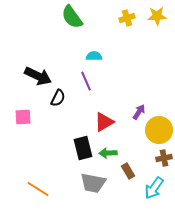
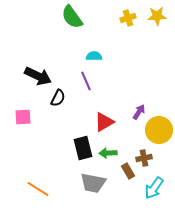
yellow cross: moved 1 px right
brown cross: moved 20 px left
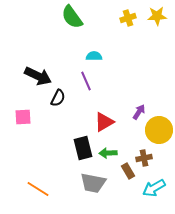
cyan arrow: rotated 25 degrees clockwise
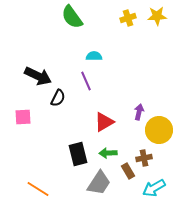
purple arrow: rotated 21 degrees counterclockwise
black rectangle: moved 5 px left, 6 px down
gray trapezoid: moved 6 px right; rotated 68 degrees counterclockwise
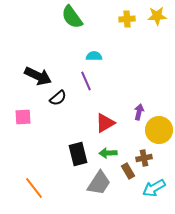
yellow cross: moved 1 px left, 1 px down; rotated 14 degrees clockwise
black semicircle: rotated 24 degrees clockwise
red triangle: moved 1 px right, 1 px down
orange line: moved 4 px left, 1 px up; rotated 20 degrees clockwise
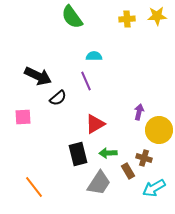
red triangle: moved 10 px left, 1 px down
brown cross: rotated 28 degrees clockwise
orange line: moved 1 px up
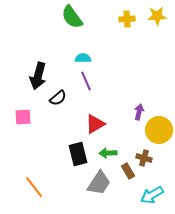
cyan semicircle: moved 11 px left, 2 px down
black arrow: rotated 80 degrees clockwise
cyan arrow: moved 2 px left, 7 px down
